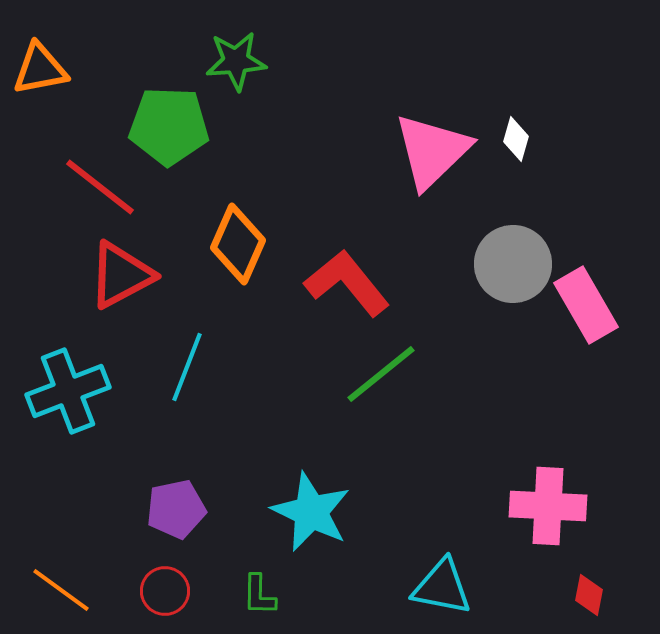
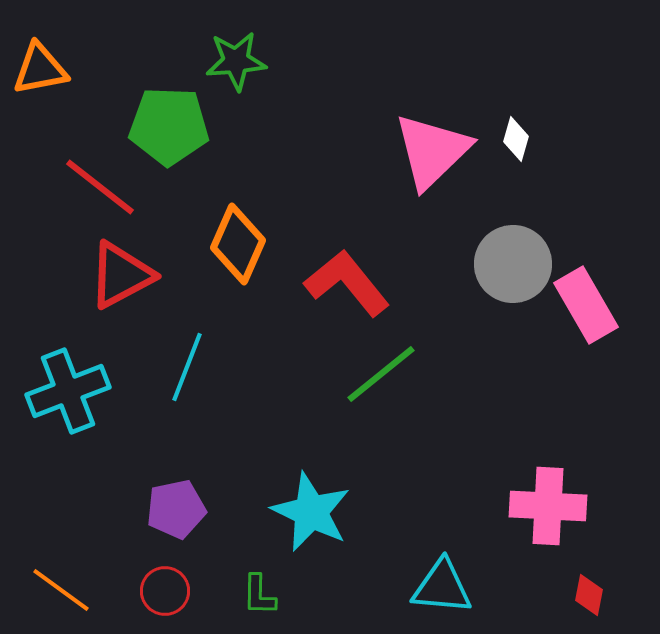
cyan triangle: rotated 6 degrees counterclockwise
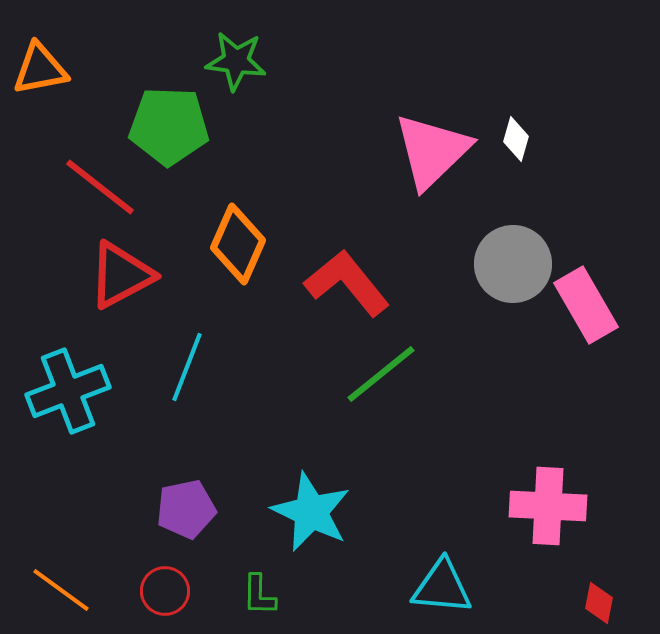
green star: rotated 12 degrees clockwise
purple pentagon: moved 10 px right
red diamond: moved 10 px right, 8 px down
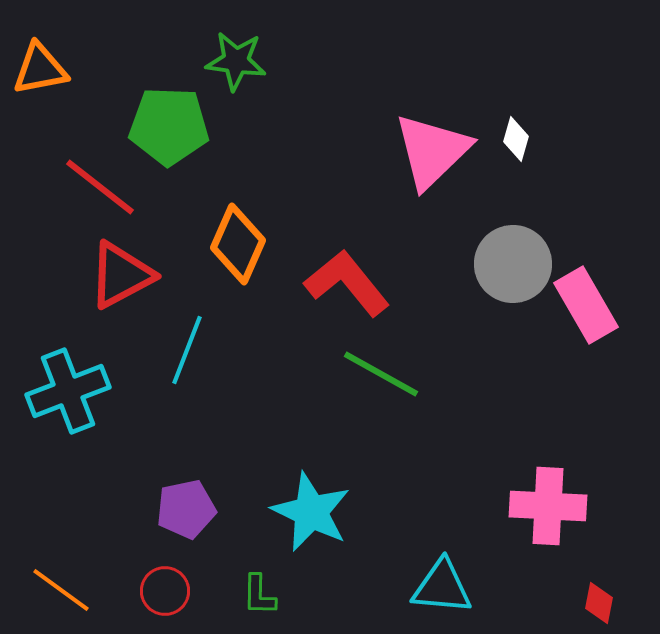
cyan line: moved 17 px up
green line: rotated 68 degrees clockwise
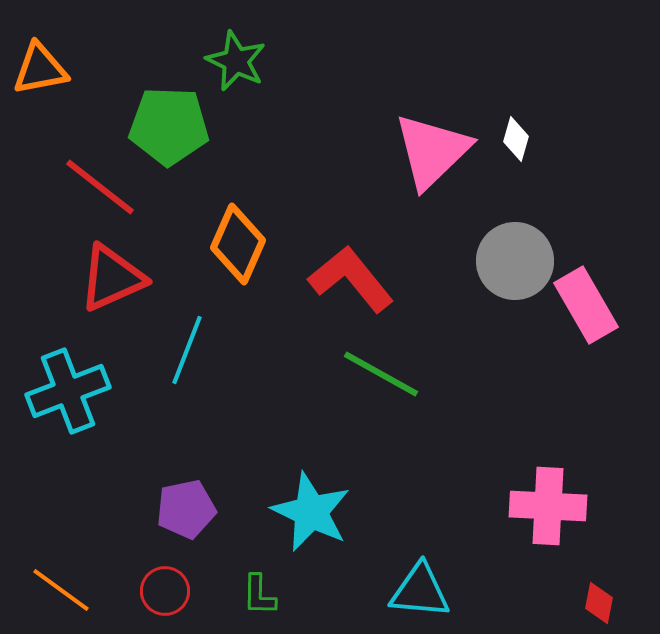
green star: rotated 18 degrees clockwise
gray circle: moved 2 px right, 3 px up
red triangle: moved 9 px left, 3 px down; rotated 4 degrees clockwise
red L-shape: moved 4 px right, 4 px up
cyan triangle: moved 22 px left, 4 px down
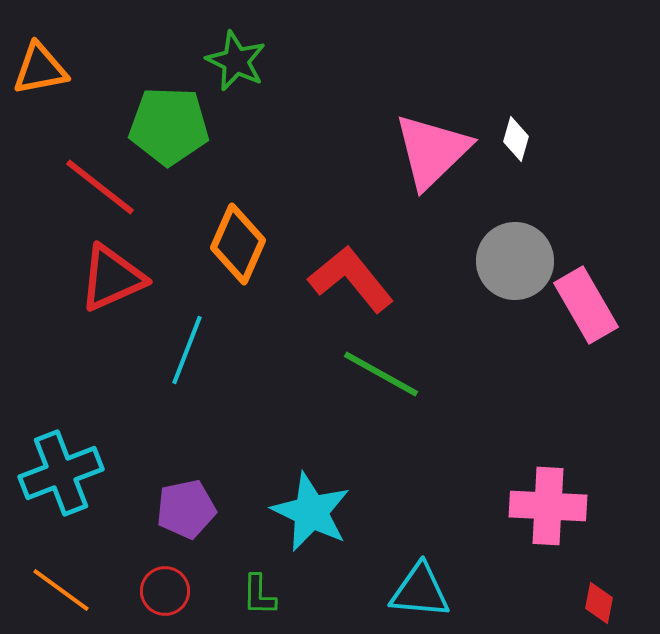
cyan cross: moved 7 px left, 82 px down
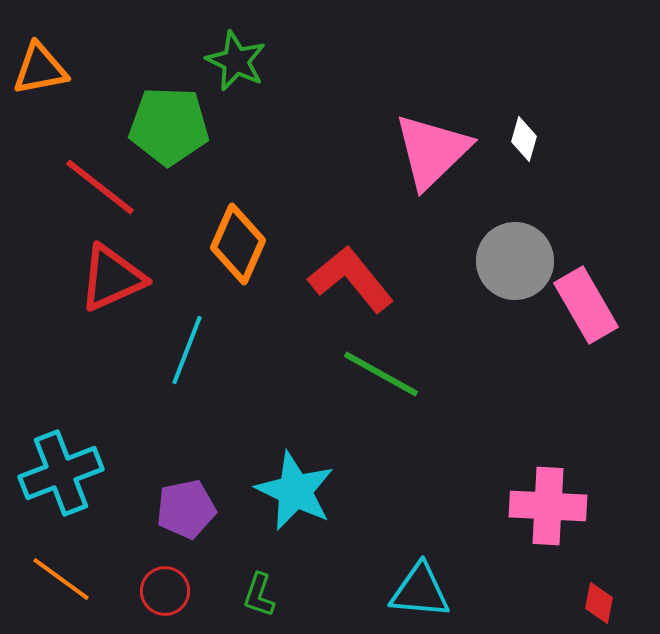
white diamond: moved 8 px right
cyan star: moved 16 px left, 21 px up
orange line: moved 11 px up
green L-shape: rotated 18 degrees clockwise
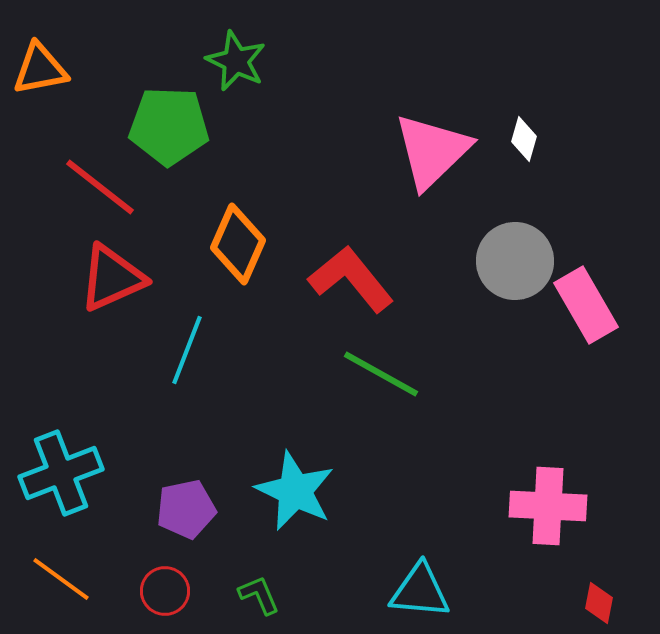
green L-shape: rotated 138 degrees clockwise
